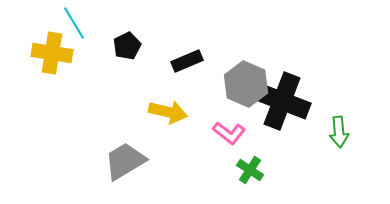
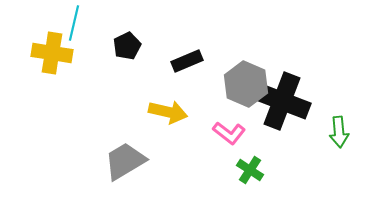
cyan line: rotated 44 degrees clockwise
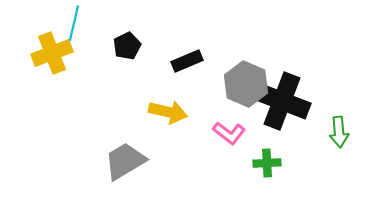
yellow cross: rotated 30 degrees counterclockwise
green cross: moved 17 px right, 7 px up; rotated 36 degrees counterclockwise
